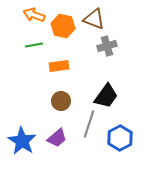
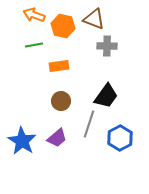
gray cross: rotated 18 degrees clockwise
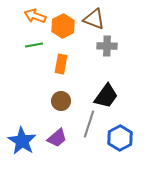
orange arrow: moved 1 px right, 1 px down
orange hexagon: rotated 20 degrees clockwise
orange rectangle: moved 2 px right, 2 px up; rotated 72 degrees counterclockwise
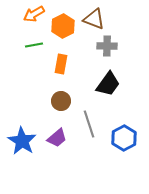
orange arrow: moved 1 px left, 2 px up; rotated 50 degrees counterclockwise
black trapezoid: moved 2 px right, 12 px up
gray line: rotated 36 degrees counterclockwise
blue hexagon: moved 4 px right
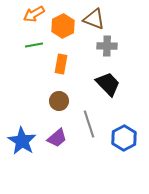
black trapezoid: rotated 80 degrees counterclockwise
brown circle: moved 2 px left
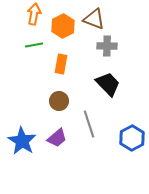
orange arrow: rotated 130 degrees clockwise
blue hexagon: moved 8 px right
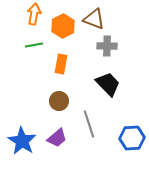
blue hexagon: rotated 25 degrees clockwise
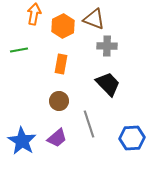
green line: moved 15 px left, 5 px down
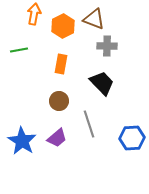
black trapezoid: moved 6 px left, 1 px up
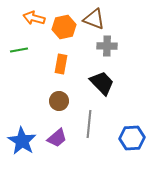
orange arrow: moved 4 px down; rotated 85 degrees counterclockwise
orange hexagon: moved 1 px right, 1 px down; rotated 15 degrees clockwise
gray line: rotated 24 degrees clockwise
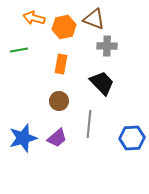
blue star: moved 1 px right, 3 px up; rotated 24 degrees clockwise
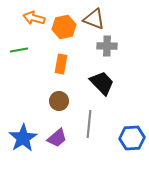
blue star: rotated 16 degrees counterclockwise
